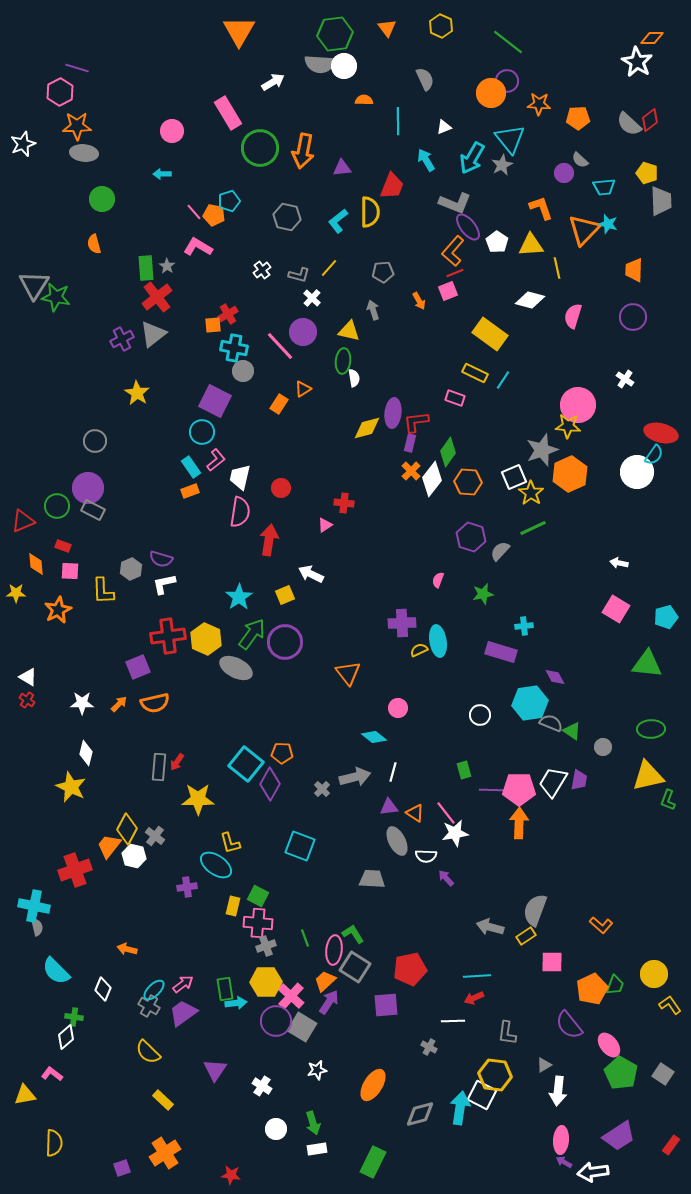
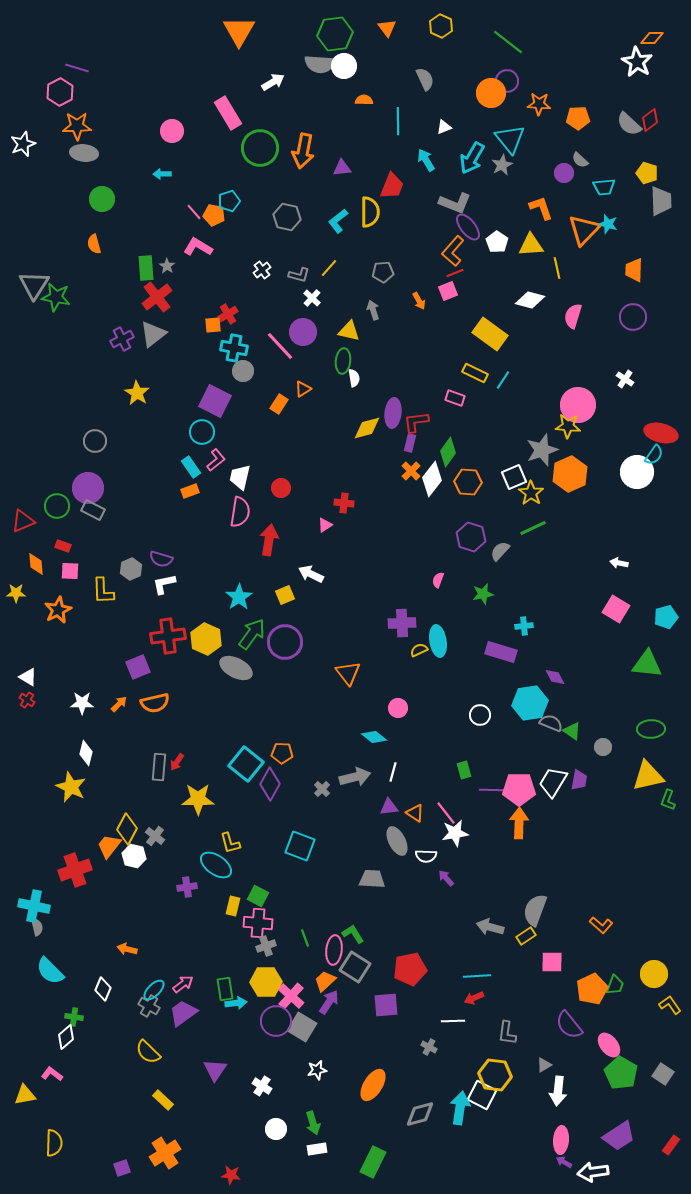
cyan semicircle at (56, 971): moved 6 px left
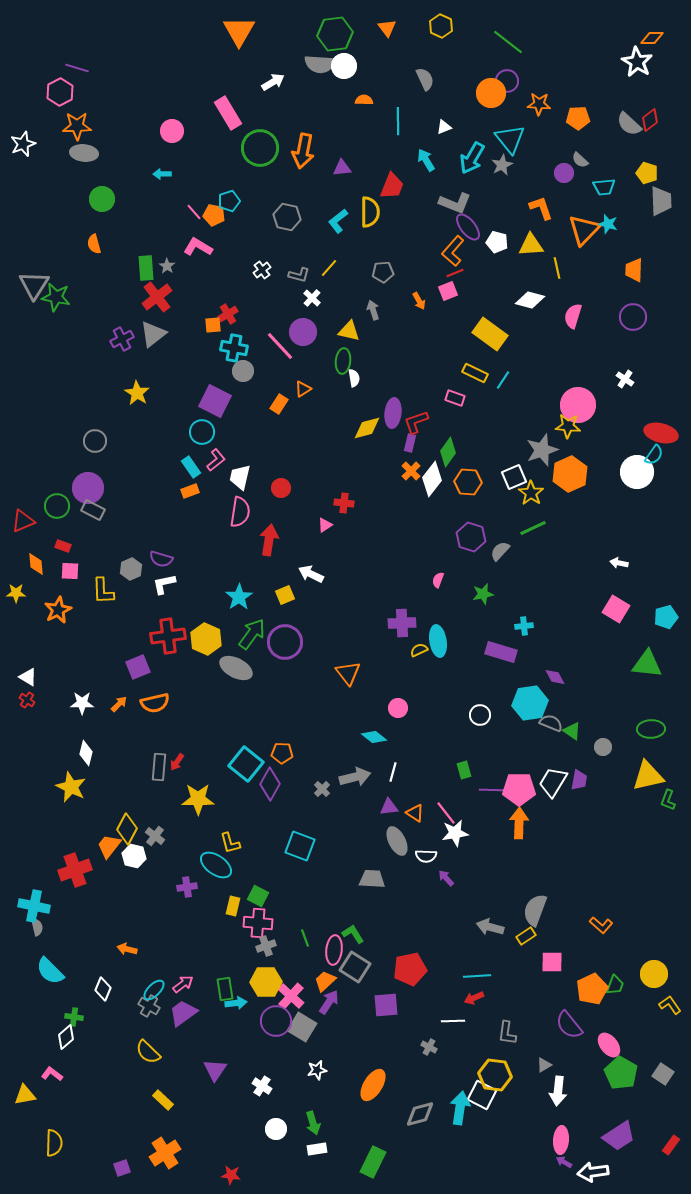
white pentagon at (497, 242): rotated 20 degrees counterclockwise
red L-shape at (416, 422): rotated 12 degrees counterclockwise
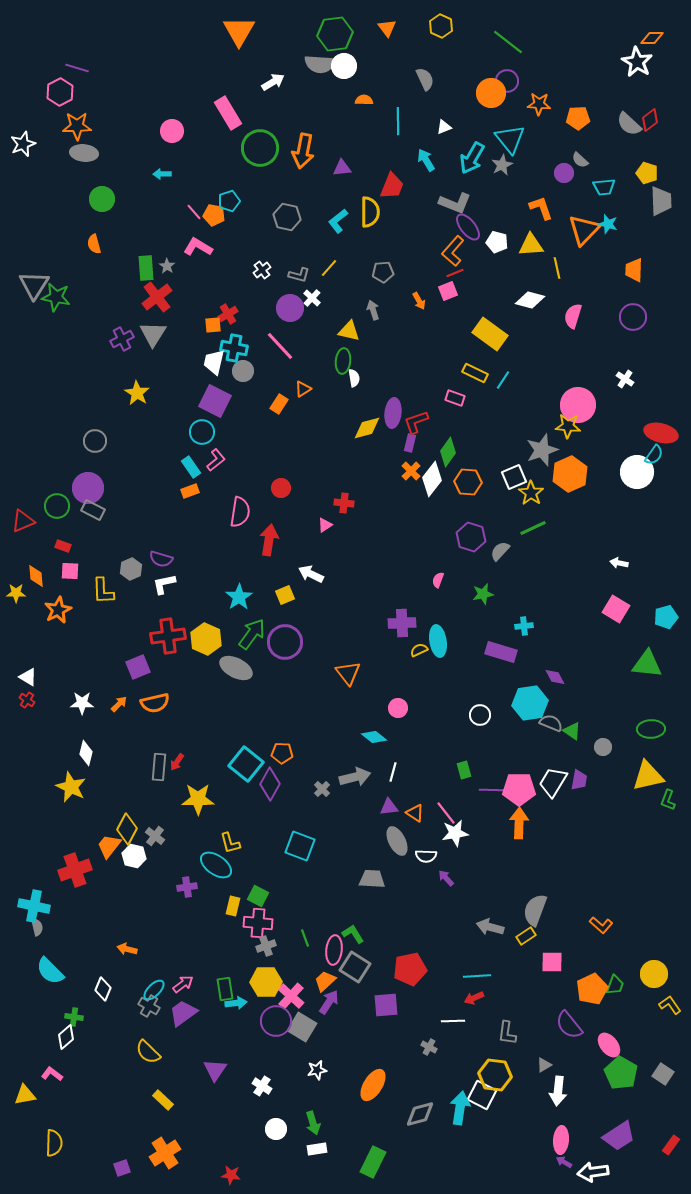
purple circle at (303, 332): moved 13 px left, 24 px up
gray triangle at (153, 334): rotated 20 degrees counterclockwise
white trapezoid at (240, 477): moved 26 px left, 115 px up
orange diamond at (36, 564): moved 12 px down
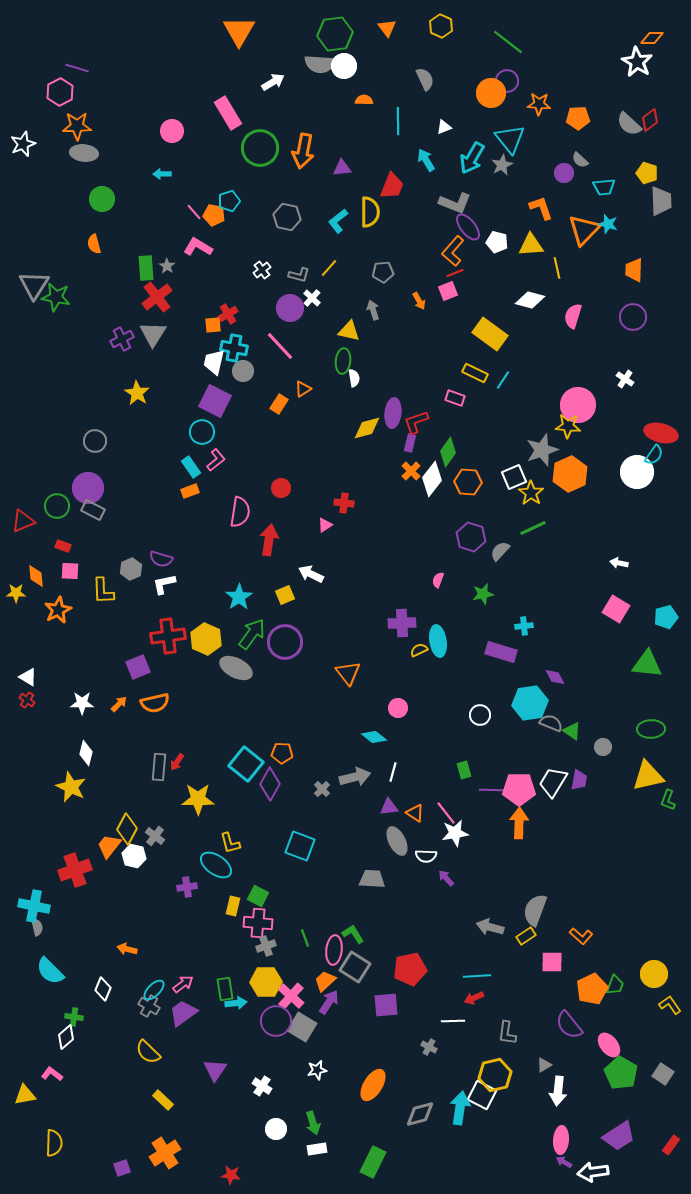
orange L-shape at (601, 925): moved 20 px left, 11 px down
yellow hexagon at (495, 1075): rotated 20 degrees counterclockwise
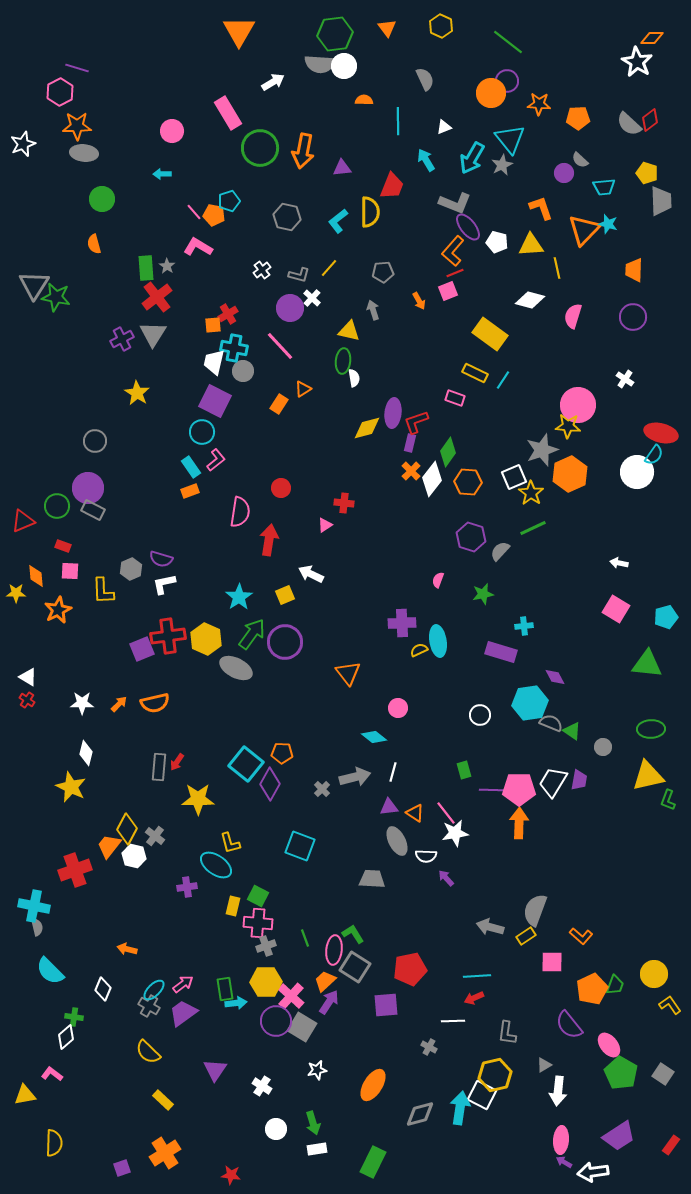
purple square at (138, 667): moved 4 px right, 18 px up
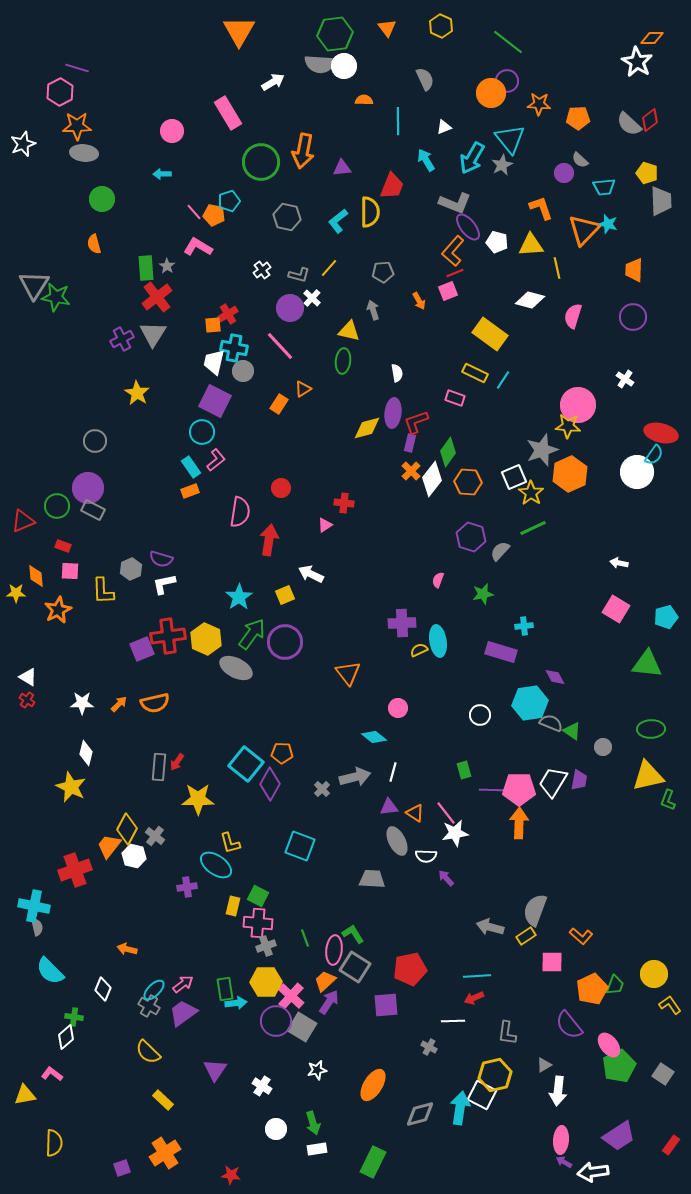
green circle at (260, 148): moved 1 px right, 14 px down
white semicircle at (354, 378): moved 43 px right, 5 px up
green pentagon at (621, 1073): moved 2 px left, 7 px up; rotated 16 degrees clockwise
